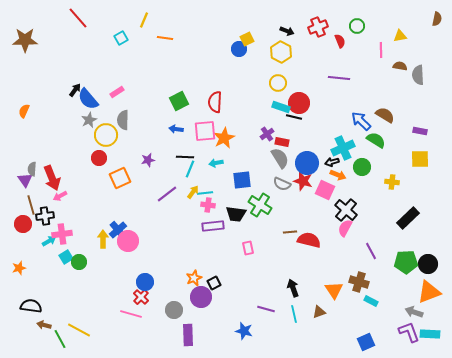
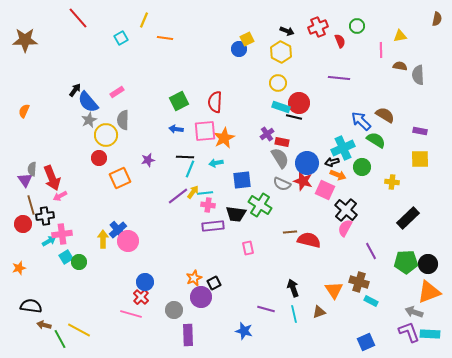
blue semicircle at (88, 99): moved 3 px down
purple line at (167, 194): moved 11 px right, 2 px down
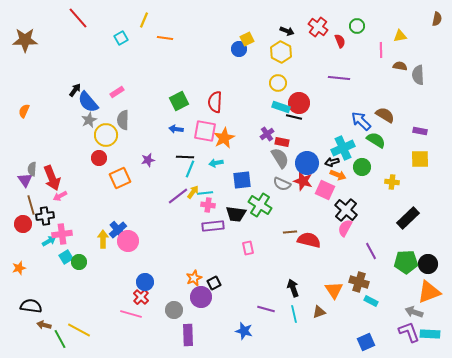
red cross at (318, 27): rotated 30 degrees counterclockwise
pink square at (205, 131): rotated 15 degrees clockwise
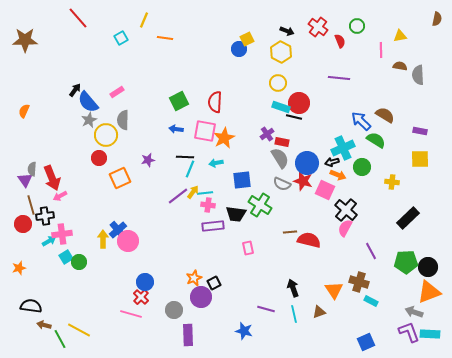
black circle at (428, 264): moved 3 px down
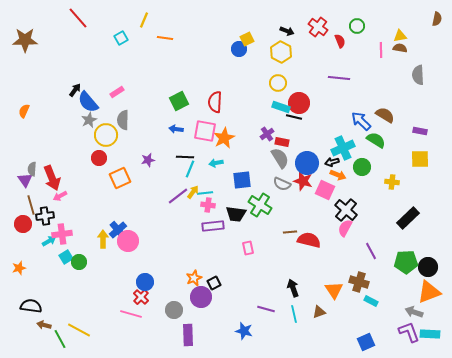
brown semicircle at (400, 66): moved 18 px up
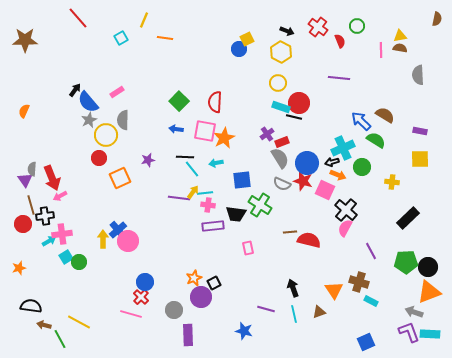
green square at (179, 101): rotated 18 degrees counterclockwise
red rectangle at (282, 142): rotated 32 degrees counterclockwise
cyan line at (190, 169): moved 2 px right; rotated 60 degrees counterclockwise
purple line at (178, 196): moved 1 px right, 2 px down; rotated 45 degrees clockwise
yellow line at (79, 330): moved 8 px up
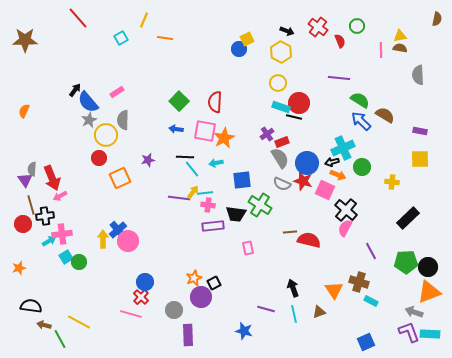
green semicircle at (376, 140): moved 16 px left, 40 px up
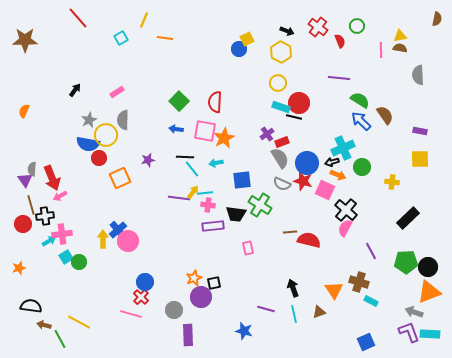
blue semicircle at (88, 102): moved 42 px down; rotated 40 degrees counterclockwise
brown semicircle at (385, 115): rotated 24 degrees clockwise
black square at (214, 283): rotated 16 degrees clockwise
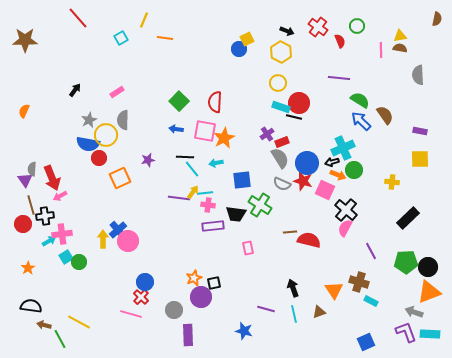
green circle at (362, 167): moved 8 px left, 3 px down
orange star at (19, 268): moved 9 px right; rotated 16 degrees counterclockwise
purple L-shape at (409, 332): moved 3 px left
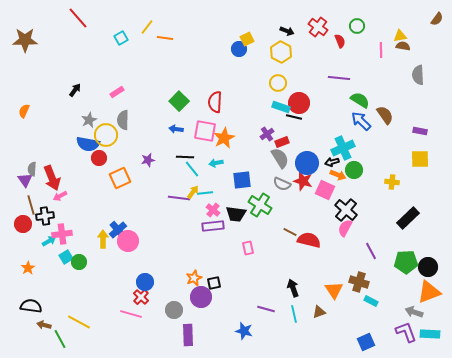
brown semicircle at (437, 19): rotated 24 degrees clockwise
yellow line at (144, 20): moved 3 px right, 7 px down; rotated 14 degrees clockwise
brown semicircle at (400, 48): moved 3 px right, 2 px up
pink cross at (208, 205): moved 5 px right, 5 px down; rotated 32 degrees clockwise
brown line at (290, 232): rotated 32 degrees clockwise
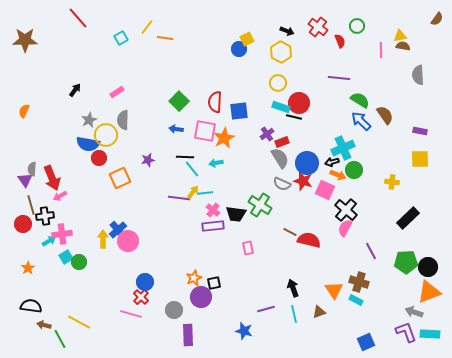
blue square at (242, 180): moved 3 px left, 69 px up
cyan rectangle at (371, 301): moved 15 px left, 1 px up
purple line at (266, 309): rotated 30 degrees counterclockwise
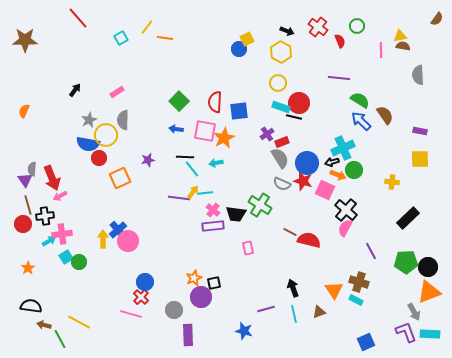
brown line at (31, 205): moved 3 px left
gray arrow at (414, 312): rotated 138 degrees counterclockwise
